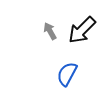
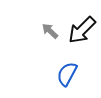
gray arrow: rotated 18 degrees counterclockwise
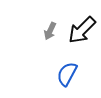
gray arrow: rotated 108 degrees counterclockwise
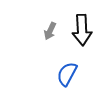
black arrow: rotated 48 degrees counterclockwise
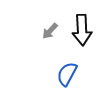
gray arrow: rotated 18 degrees clockwise
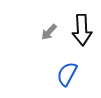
gray arrow: moved 1 px left, 1 px down
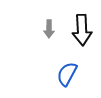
gray arrow: moved 3 px up; rotated 42 degrees counterclockwise
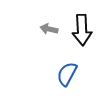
gray arrow: rotated 102 degrees clockwise
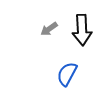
gray arrow: rotated 48 degrees counterclockwise
